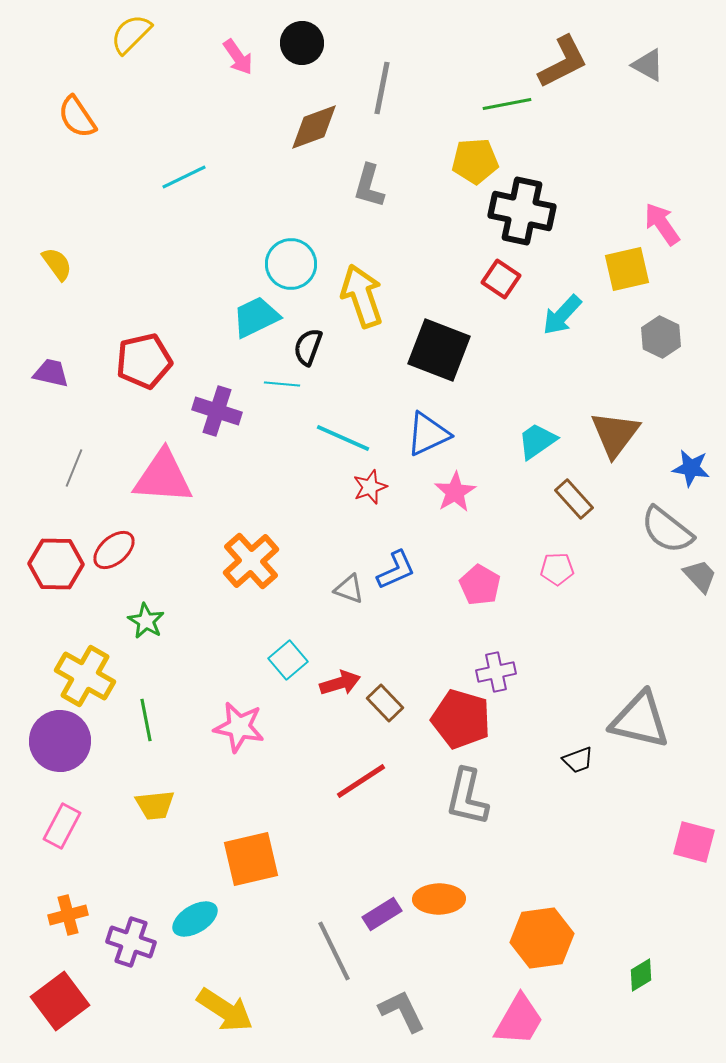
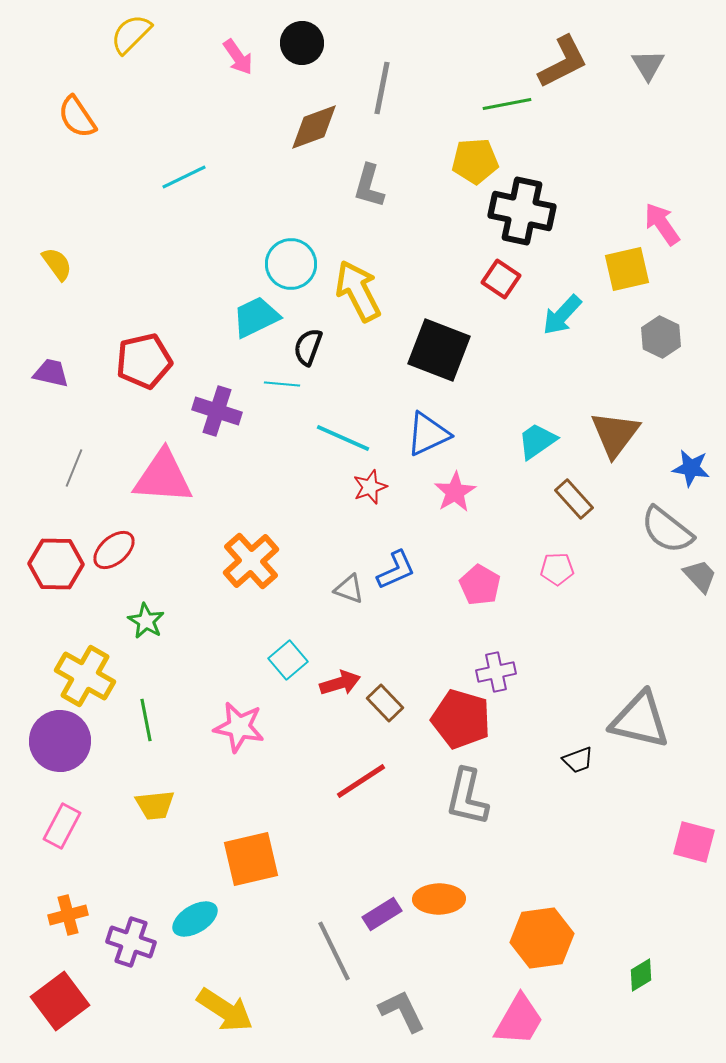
gray triangle at (648, 65): rotated 30 degrees clockwise
yellow arrow at (362, 296): moved 4 px left, 5 px up; rotated 8 degrees counterclockwise
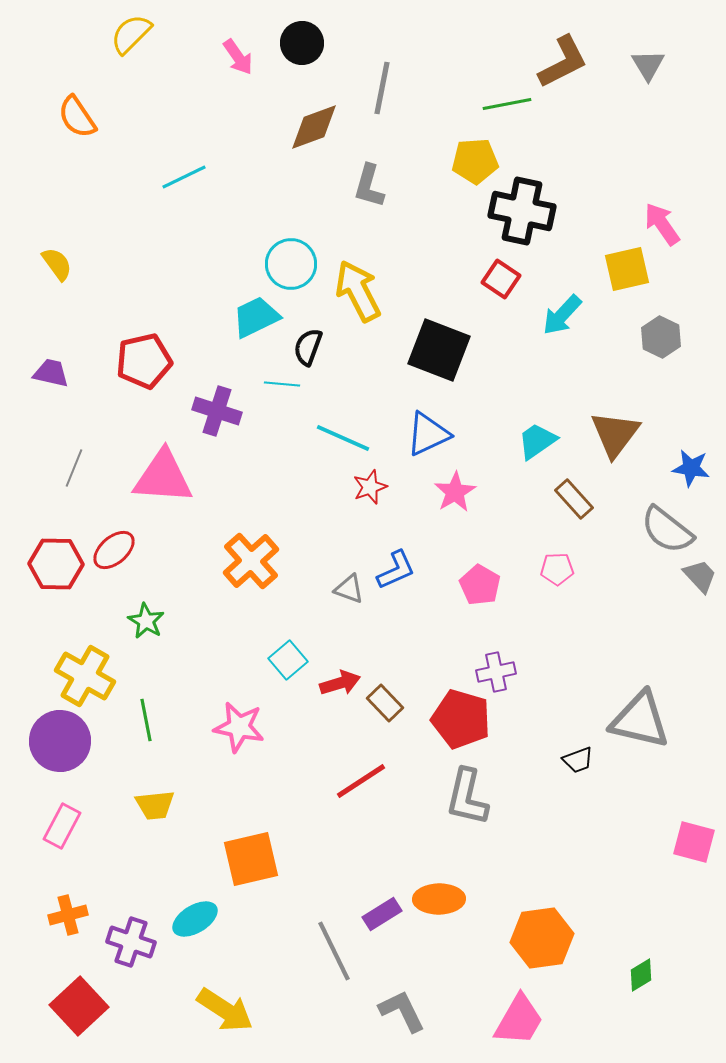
red square at (60, 1001): moved 19 px right, 5 px down; rotated 6 degrees counterclockwise
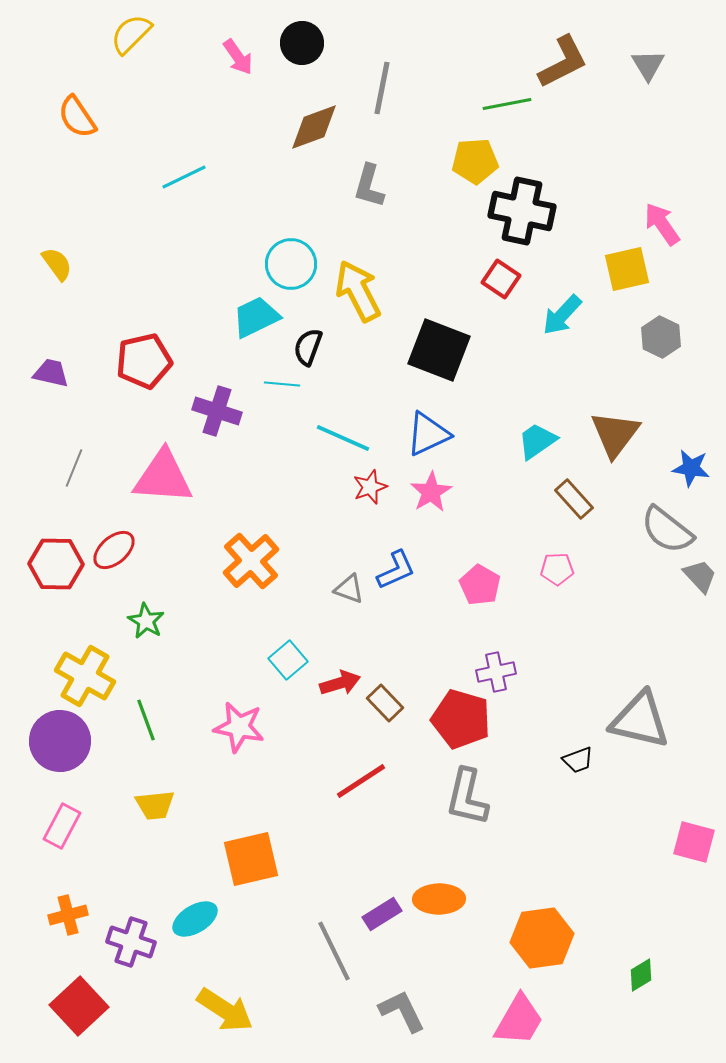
pink star at (455, 492): moved 24 px left
green line at (146, 720): rotated 9 degrees counterclockwise
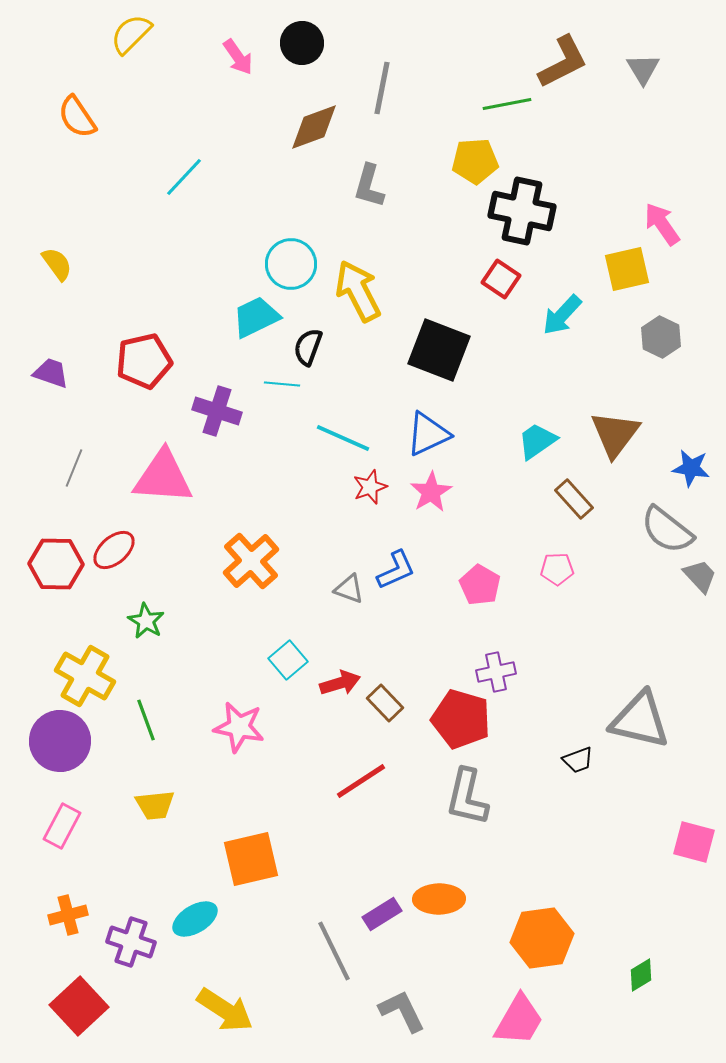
gray triangle at (648, 65): moved 5 px left, 4 px down
cyan line at (184, 177): rotated 21 degrees counterclockwise
purple trapezoid at (51, 373): rotated 6 degrees clockwise
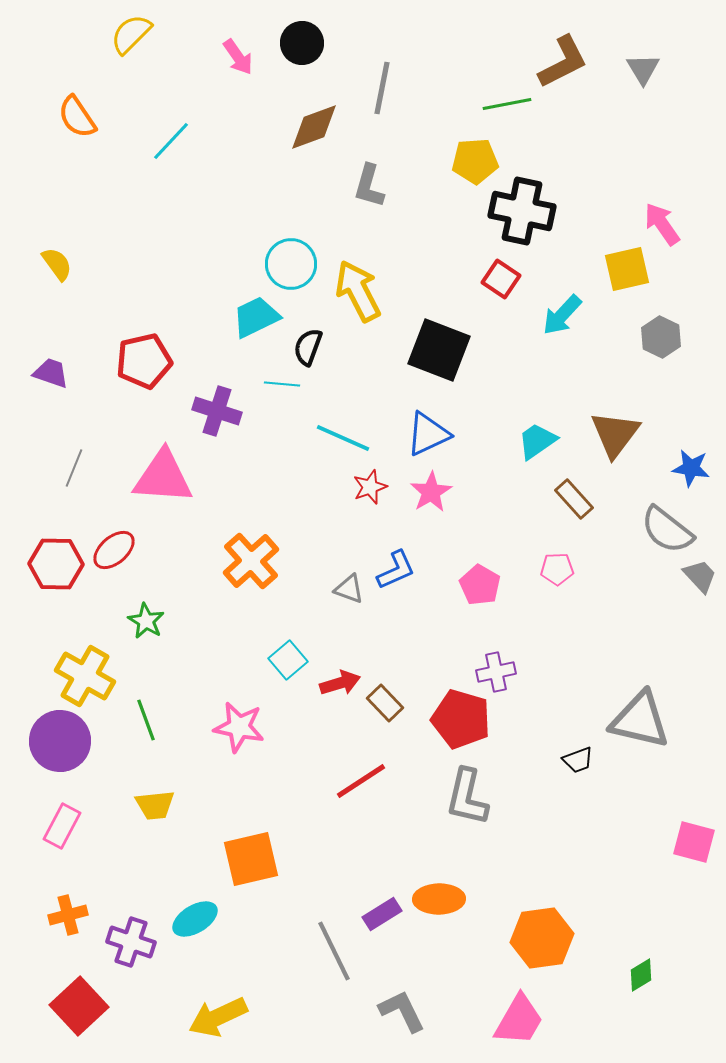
cyan line at (184, 177): moved 13 px left, 36 px up
yellow arrow at (225, 1010): moved 7 px left, 7 px down; rotated 122 degrees clockwise
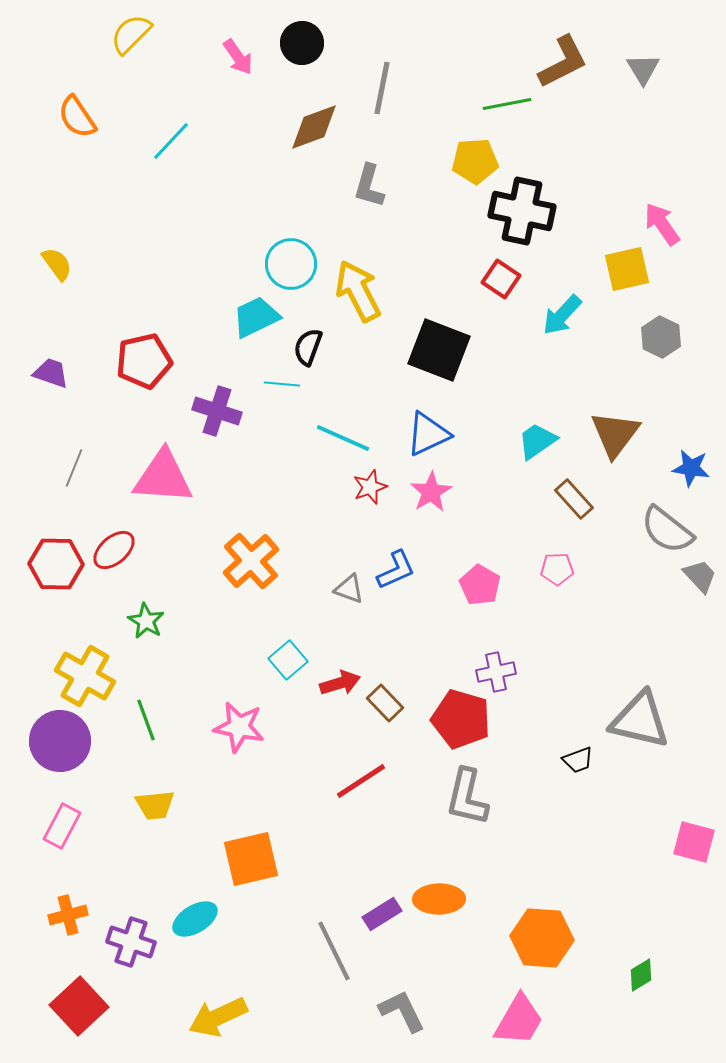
orange hexagon at (542, 938): rotated 12 degrees clockwise
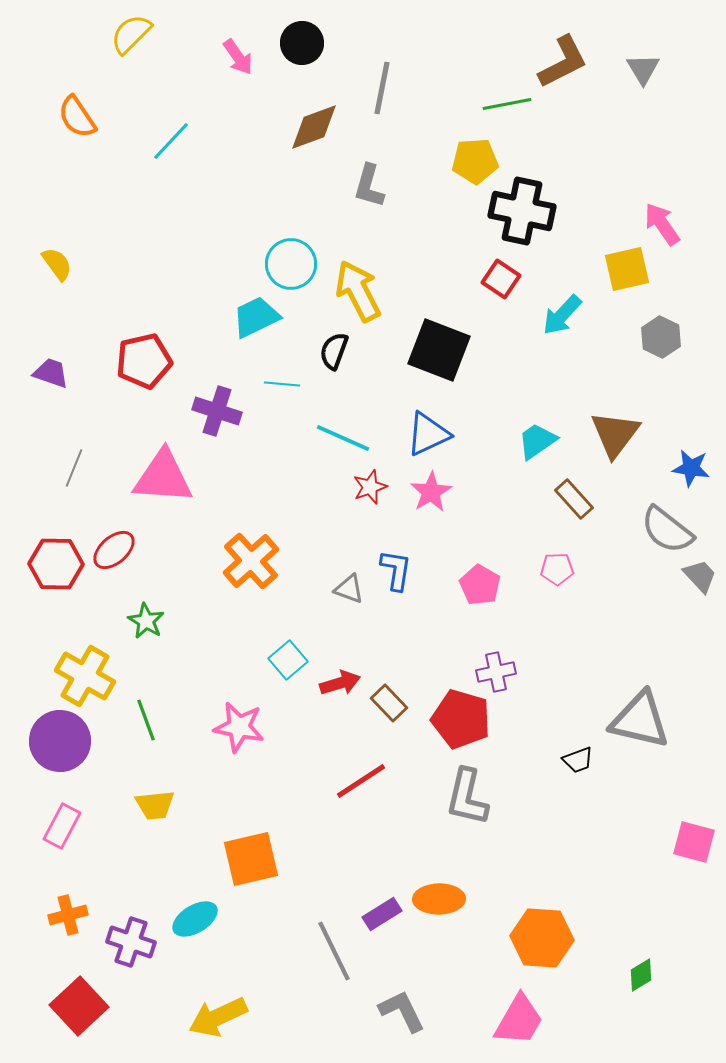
black semicircle at (308, 347): moved 26 px right, 4 px down
blue L-shape at (396, 570): rotated 57 degrees counterclockwise
brown rectangle at (385, 703): moved 4 px right
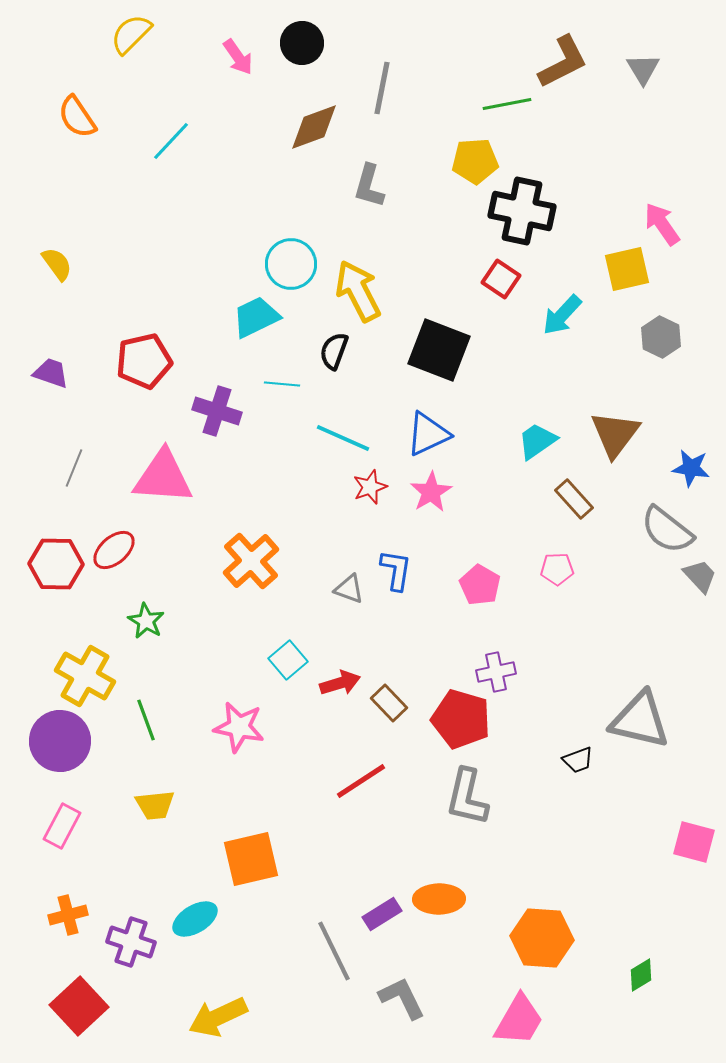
gray L-shape at (402, 1011): moved 13 px up
